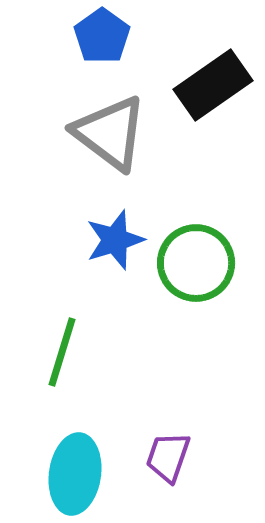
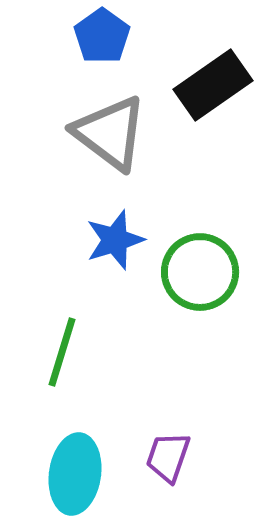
green circle: moved 4 px right, 9 px down
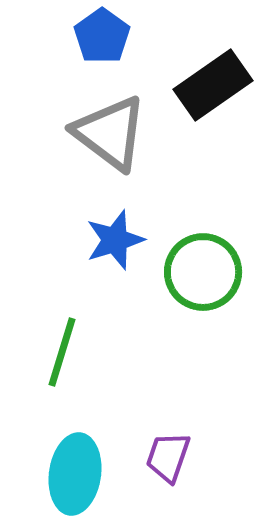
green circle: moved 3 px right
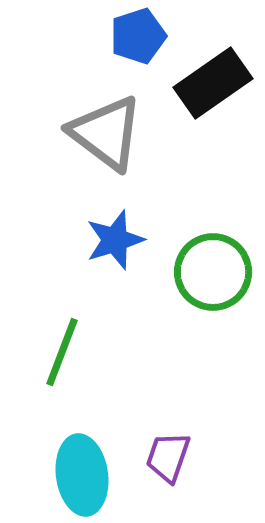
blue pentagon: moved 36 px right; rotated 18 degrees clockwise
black rectangle: moved 2 px up
gray triangle: moved 4 px left
green circle: moved 10 px right
green line: rotated 4 degrees clockwise
cyan ellipse: moved 7 px right, 1 px down; rotated 16 degrees counterclockwise
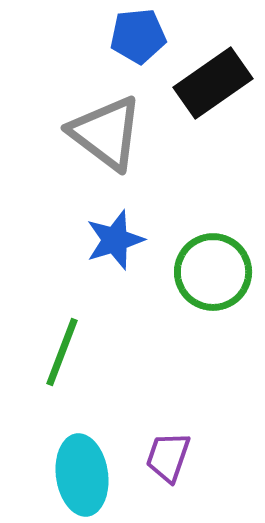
blue pentagon: rotated 12 degrees clockwise
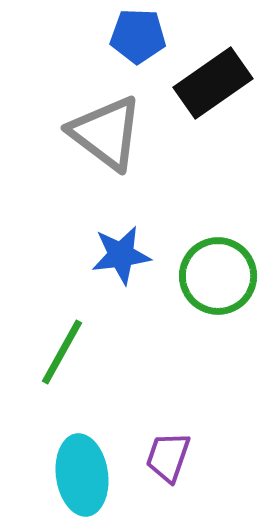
blue pentagon: rotated 8 degrees clockwise
blue star: moved 6 px right, 15 px down; rotated 10 degrees clockwise
green circle: moved 5 px right, 4 px down
green line: rotated 8 degrees clockwise
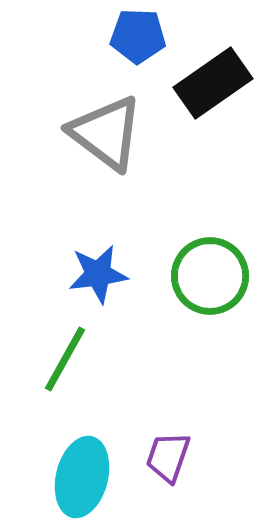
blue star: moved 23 px left, 19 px down
green circle: moved 8 px left
green line: moved 3 px right, 7 px down
cyan ellipse: moved 2 px down; rotated 22 degrees clockwise
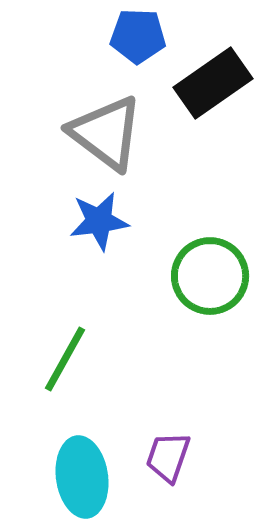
blue star: moved 1 px right, 53 px up
cyan ellipse: rotated 22 degrees counterclockwise
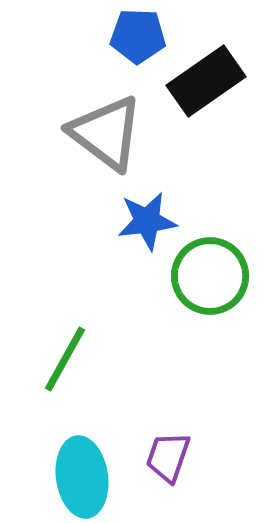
black rectangle: moved 7 px left, 2 px up
blue star: moved 48 px right
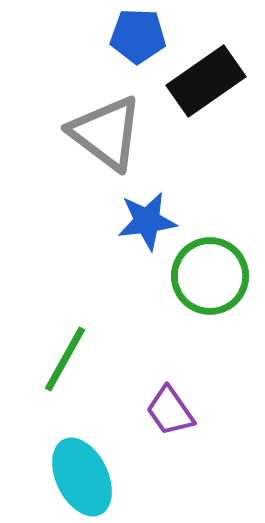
purple trapezoid: moved 2 px right, 46 px up; rotated 54 degrees counterclockwise
cyan ellipse: rotated 18 degrees counterclockwise
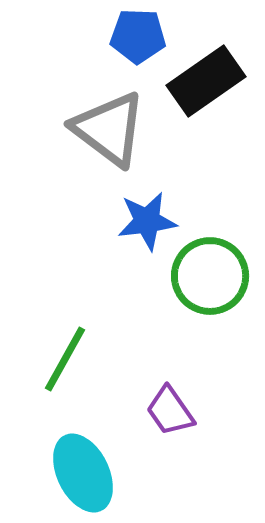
gray triangle: moved 3 px right, 4 px up
cyan ellipse: moved 1 px right, 4 px up
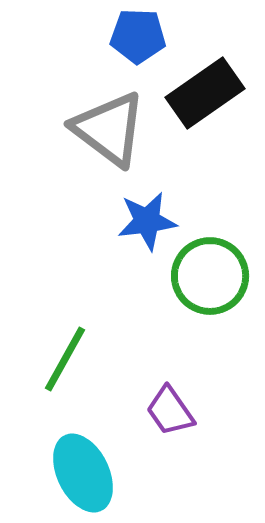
black rectangle: moved 1 px left, 12 px down
